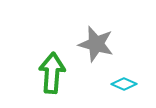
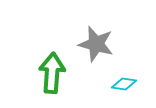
cyan diamond: rotated 15 degrees counterclockwise
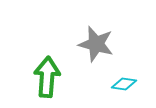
green arrow: moved 5 px left, 4 px down
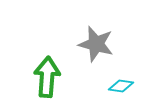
cyan diamond: moved 3 px left, 2 px down
